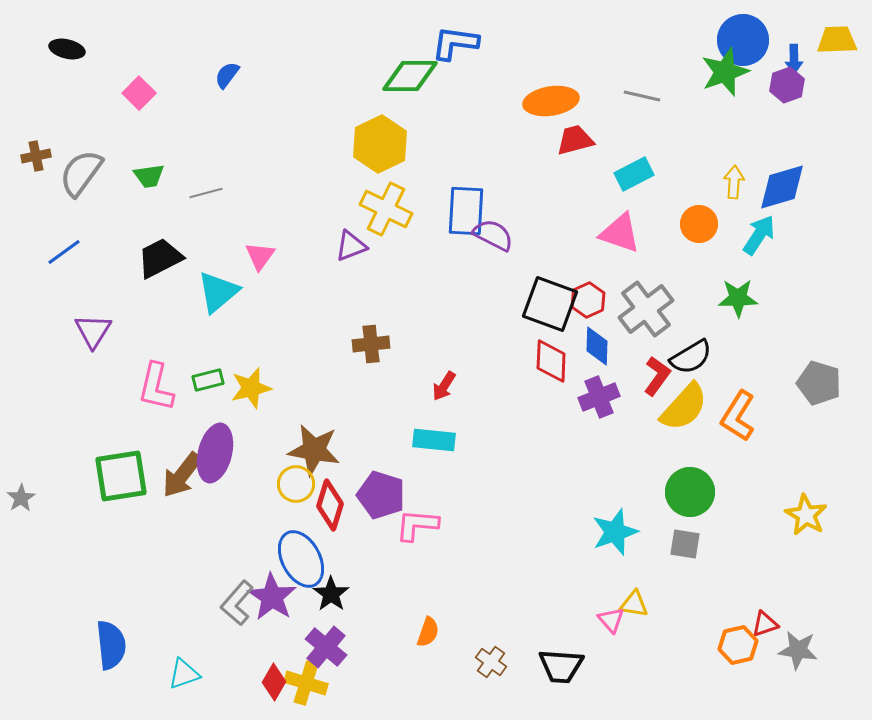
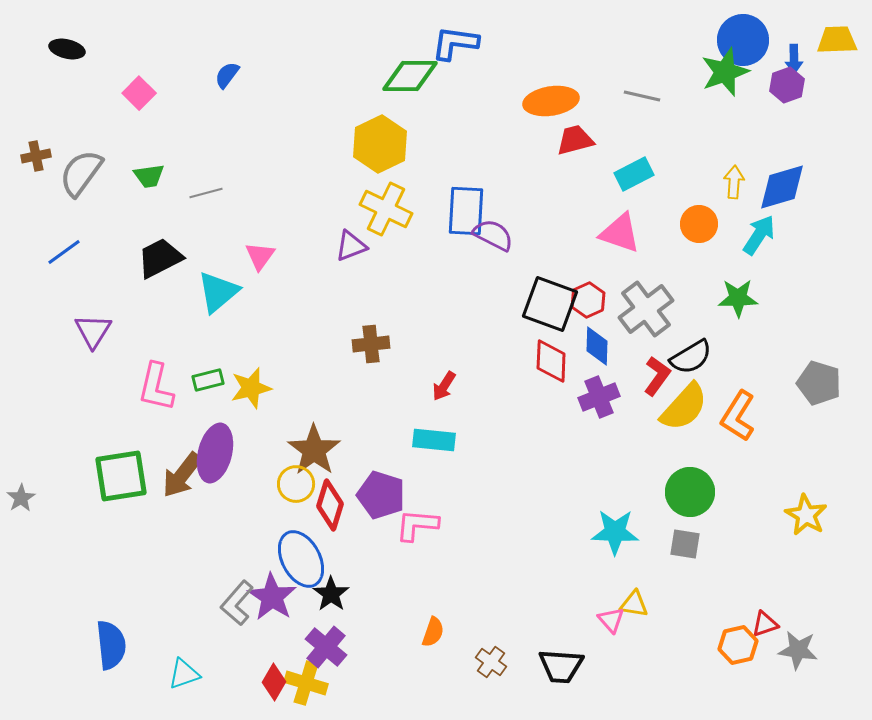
brown star at (314, 450): rotated 26 degrees clockwise
cyan star at (615, 532): rotated 21 degrees clockwise
orange semicircle at (428, 632): moved 5 px right
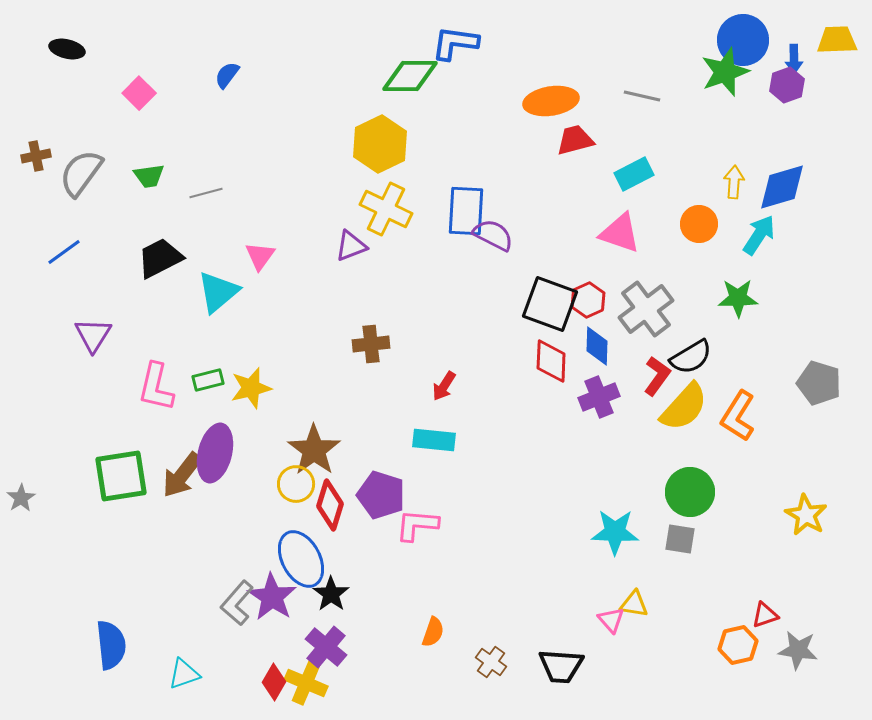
purple triangle at (93, 331): moved 4 px down
gray square at (685, 544): moved 5 px left, 5 px up
red triangle at (765, 624): moved 9 px up
yellow cross at (306, 683): rotated 6 degrees clockwise
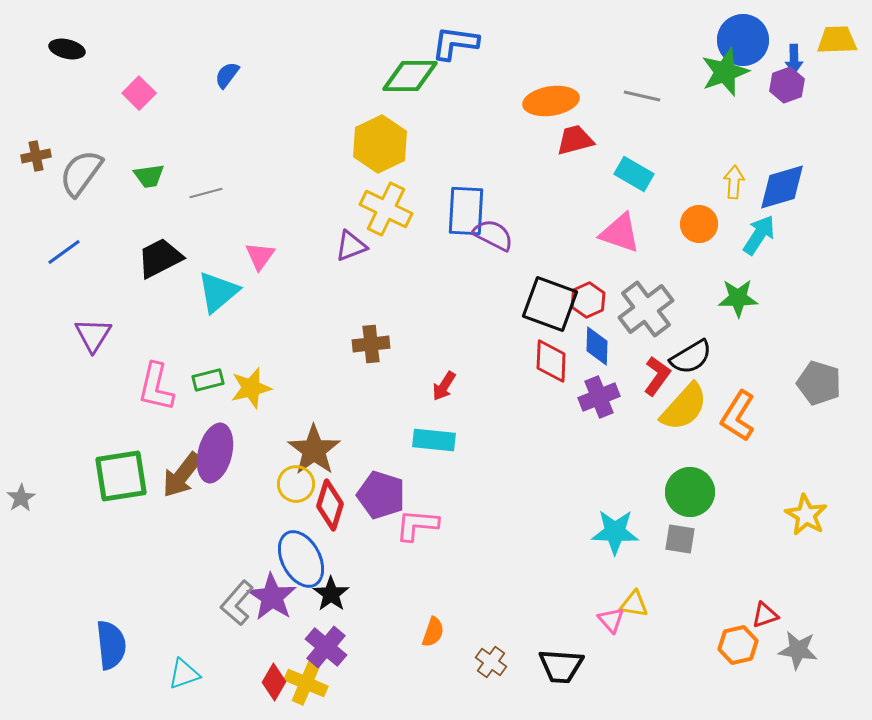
cyan rectangle at (634, 174): rotated 57 degrees clockwise
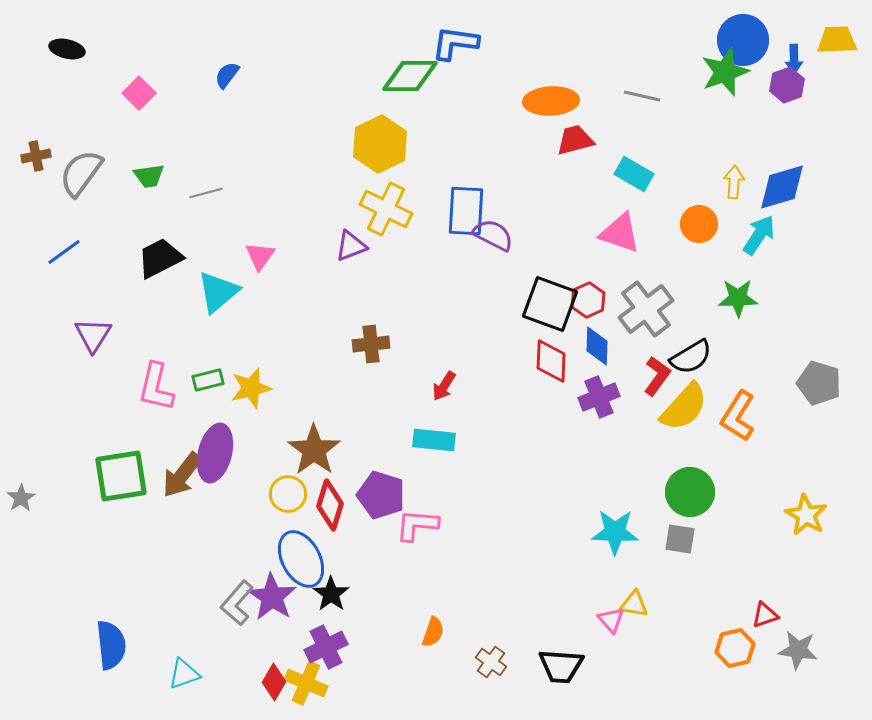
orange ellipse at (551, 101): rotated 6 degrees clockwise
yellow circle at (296, 484): moved 8 px left, 10 px down
orange hexagon at (738, 645): moved 3 px left, 3 px down
purple cross at (326, 647): rotated 24 degrees clockwise
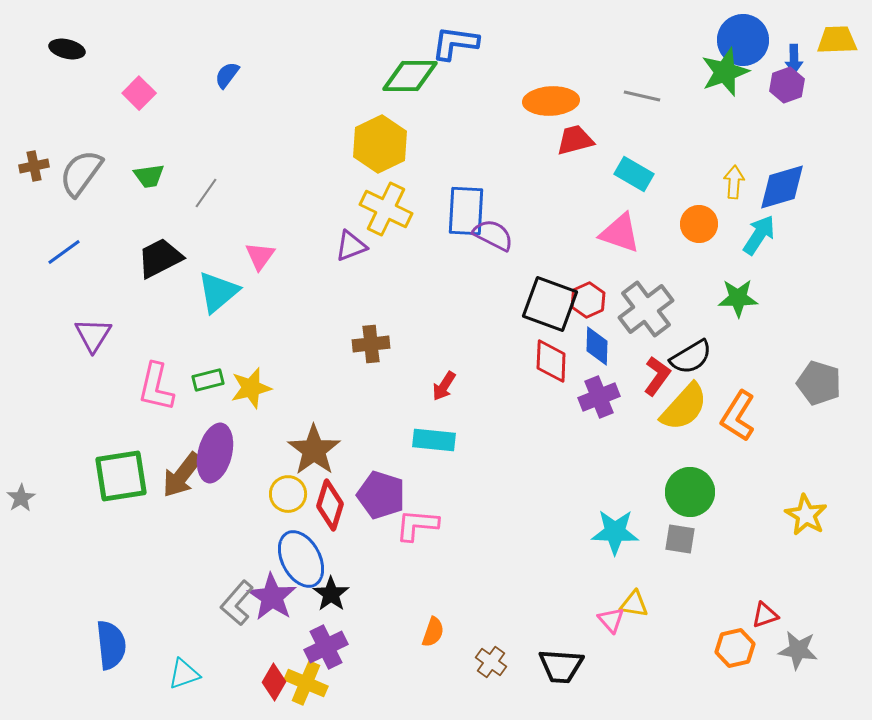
brown cross at (36, 156): moved 2 px left, 10 px down
gray line at (206, 193): rotated 40 degrees counterclockwise
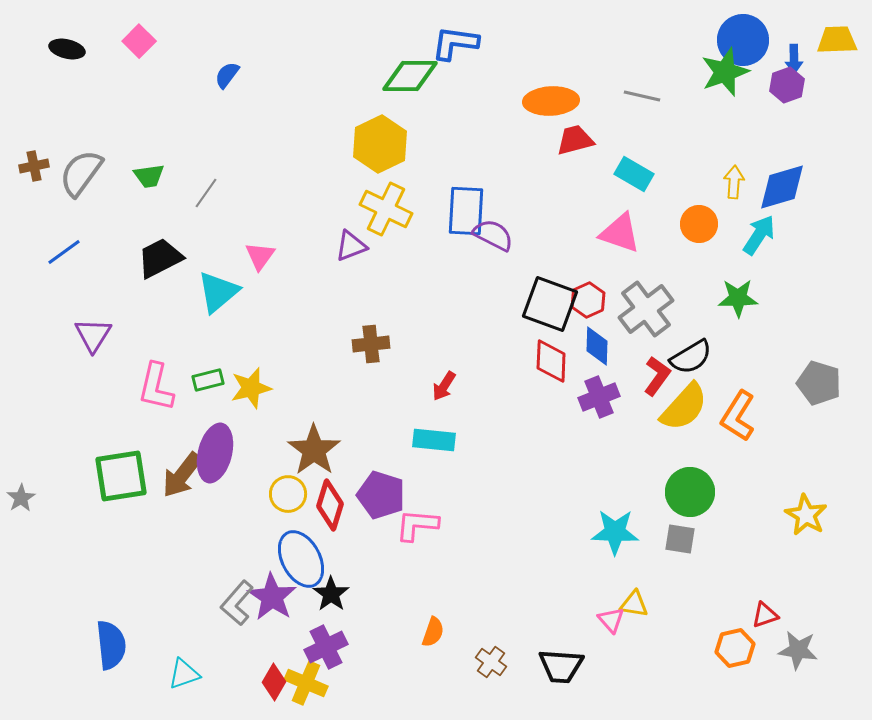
pink square at (139, 93): moved 52 px up
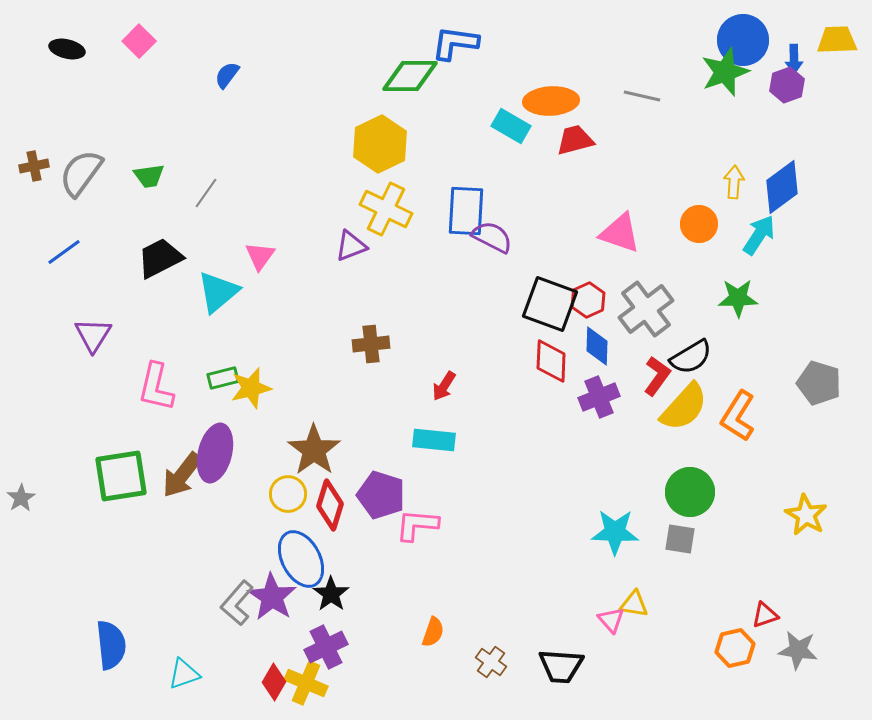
cyan rectangle at (634, 174): moved 123 px left, 48 px up
blue diamond at (782, 187): rotated 20 degrees counterclockwise
purple semicircle at (493, 235): moved 1 px left, 2 px down
green rectangle at (208, 380): moved 15 px right, 2 px up
